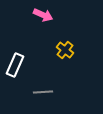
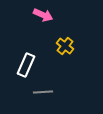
yellow cross: moved 4 px up
white rectangle: moved 11 px right
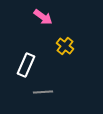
pink arrow: moved 2 px down; rotated 12 degrees clockwise
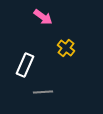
yellow cross: moved 1 px right, 2 px down
white rectangle: moved 1 px left
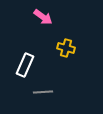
yellow cross: rotated 24 degrees counterclockwise
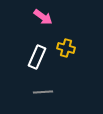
white rectangle: moved 12 px right, 8 px up
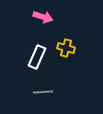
pink arrow: rotated 18 degrees counterclockwise
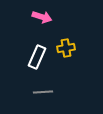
pink arrow: moved 1 px left
yellow cross: rotated 24 degrees counterclockwise
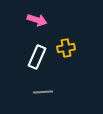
pink arrow: moved 5 px left, 3 px down
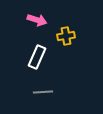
yellow cross: moved 12 px up
